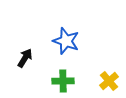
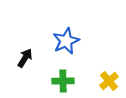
blue star: rotated 28 degrees clockwise
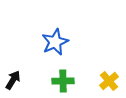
blue star: moved 11 px left, 1 px down
black arrow: moved 12 px left, 22 px down
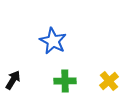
blue star: moved 2 px left, 1 px up; rotated 20 degrees counterclockwise
green cross: moved 2 px right
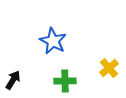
yellow cross: moved 13 px up
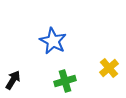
green cross: rotated 15 degrees counterclockwise
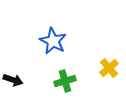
black arrow: rotated 78 degrees clockwise
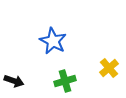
black arrow: moved 1 px right, 1 px down
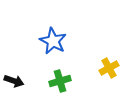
yellow cross: rotated 12 degrees clockwise
green cross: moved 5 px left
